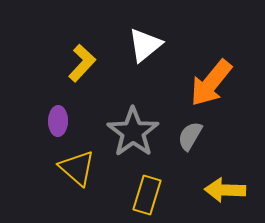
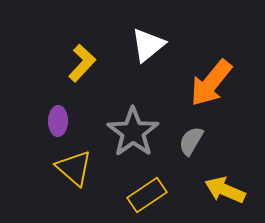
white triangle: moved 3 px right
gray semicircle: moved 1 px right, 5 px down
yellow triangle: moved 3 px left
yellow arrow: rotated 21 degrees clockwise
yellow rectangle: rotated 39 degrees clockwise
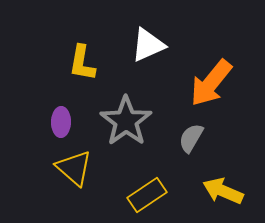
white triangle: rotated 15 degrees clockwise
yellow L-shape: rotated 147 degrees clockwise
purple ellipse: moved 3 px right, 1 px down
gray star: moved 7 px left, 11 px up
gray semicircle: moved 3 px up
yellow arrow: moved 2 px left, 1 px down
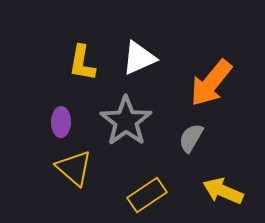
white triangle: moved 9 px left, 13 px down
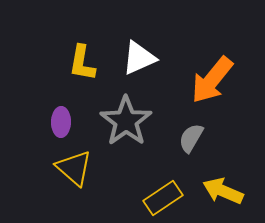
orange arrow: moved 1 px right, 3 px up
yellow rectangle: moved 16 px right, 3 px down
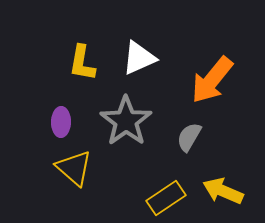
gray semicircle: moved 2 px left, 1 px up
yellow rectangle: moved 3 px right
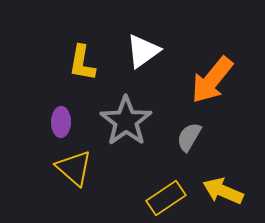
white triangle: moved 4 px right, 7 px up; rotated 12 degrees counterclockwise
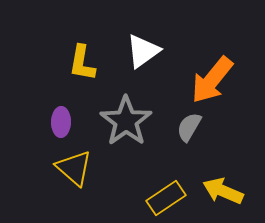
gray semicircle: moved 10 px up
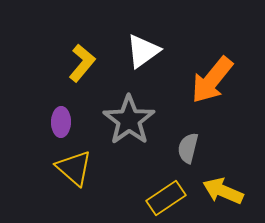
yellow L-shape: rotated 150 degrees counterclockwise
gray star: moved 3 px right, 1 px up
gray semicircle: moved 1 px left, 21 px down; rotated 16 degrees counterclockwise
